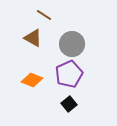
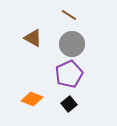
brown line: moved 25 px right
orange diamond: moved 19 px down
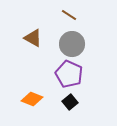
purple pentagon: rotated 24 degrees counterclockwise
black square: moved 1 px right, 2 px up
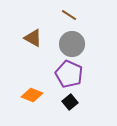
orange diamond: moved 4 px up
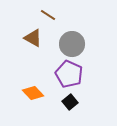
brown line: moved 21 px left
orange diamond: moved 1 px right, 2 px up; rotated 25 degrees clockwise
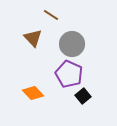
brown line: moved 3 px right
brown triangle: rotated 18 degrees clockwise
black square: moved 13 px right, 6 px up
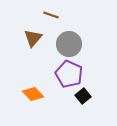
brown line: rotated 14 degrees counterclockwise
brown triangle: rotated 24 degrees clockwise
gray circle: moved 3 px left
orange diamond: moved 1 px down
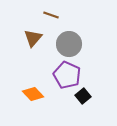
purple pentagon: moved 2 px left, 1 px down
